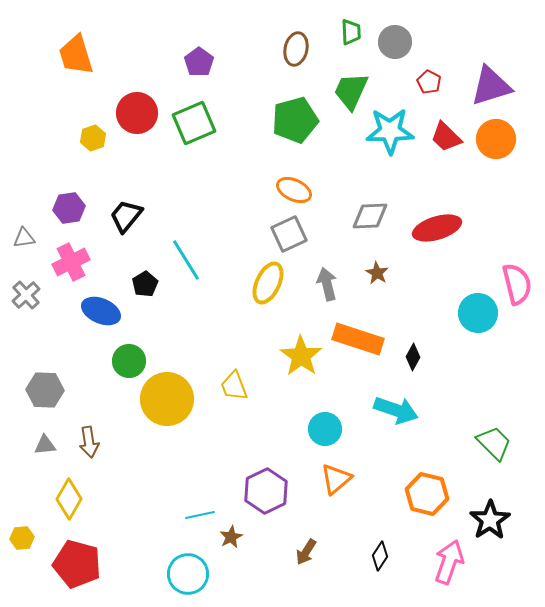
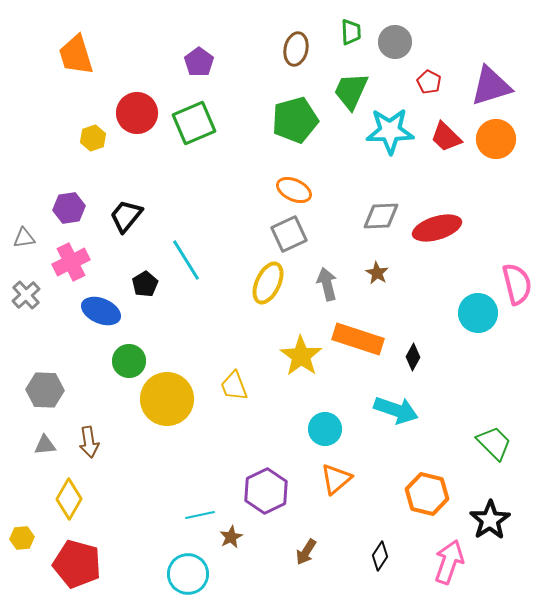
gray diamond at (370, 216): moved 11 px right
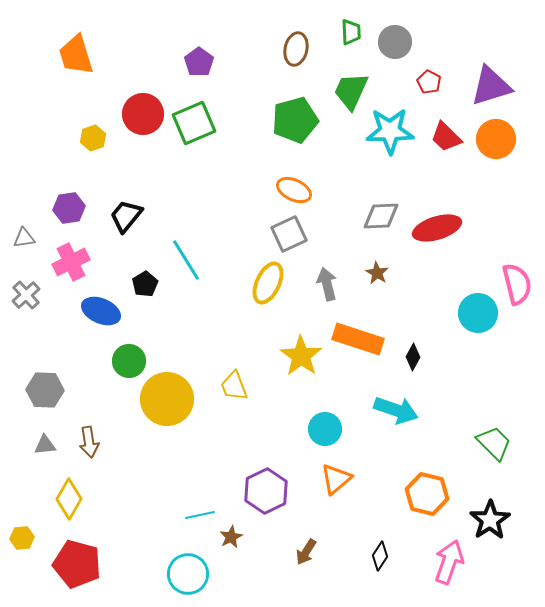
red circle at (137, 113): moved 6 px right, 1 px down
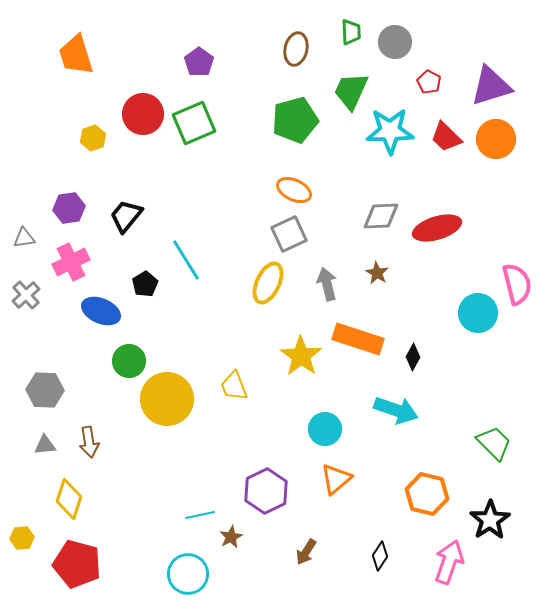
yellow diamond at (69, 499): rotated 12 degrees counterclockwise
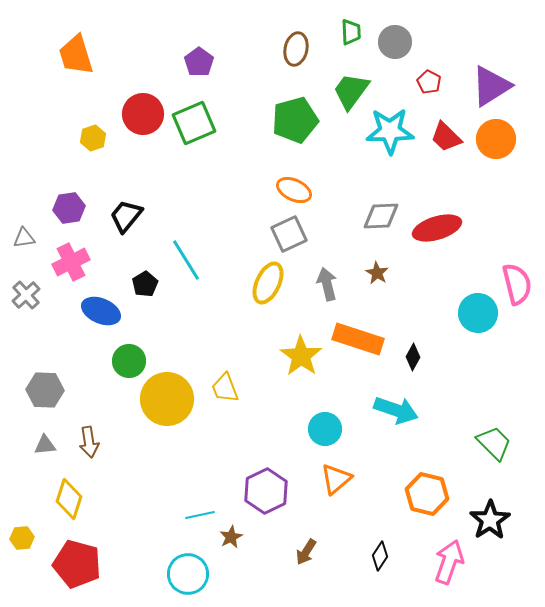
purple triangle at (491, 86): rotated 15 degrees counterclockwise
green trapezoid at (351, 91): rotated 12 degrees clockwise
yellow trapezoid at (234, 386): moved 9 px left, 2 px down
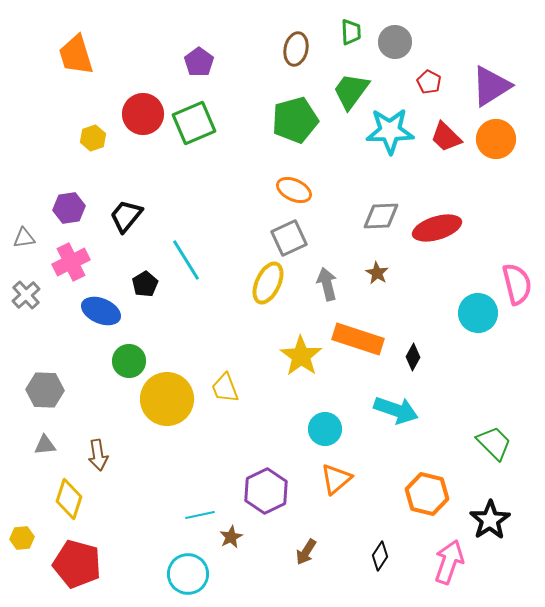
gray square at (289, 234): moved 4 px down
brown arrow at (89, 442): moved 9 px right, 13 px down
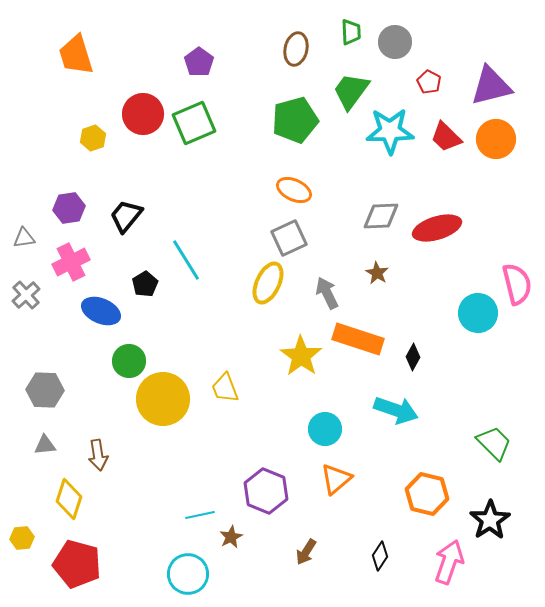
purple triangle at (491, 86): rotated 18 degrees clockwise
gray arrow at (327, 284): moved 9 px down; rotated 12 degrees counterclockwise
yellow circle at (167, 399): moved 4 px left
purple hexagon at (266, 491): rotated 12 degrees counterclockwise
